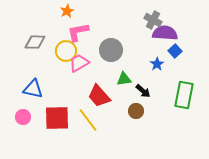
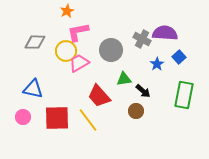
gray cross: moved 11 px left, 19 px down
blue square: moved 4 px right, 6 px down
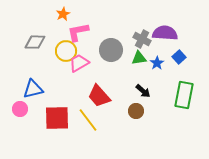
orange star: moved 4 px left, 3 px down
blue star: moved 1 px up
green triangle: moved 15 px right, 21 px up
blue triangle: rotated 25 degrees counterclockwise
pink circle: moved 3 px left, 8 px up
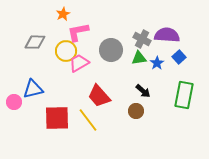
purple semicircle: moved 2 px right, 2 px down
pink circle: moved 6 px left, 7 px up
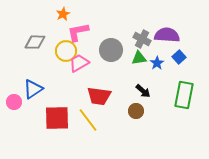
blue triangle: rotated 20 degrees counterclockwise
red trapezoid: rotated 40 degrees counterclockwise
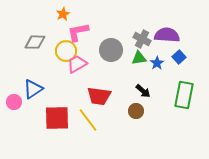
pink trapezoid: moved 2 px left, 1 px down
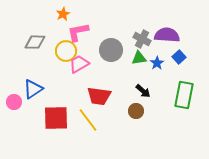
pink trapezoid: moved 2 px right
red square: moved 1 px left
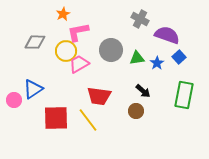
purple semicircle: rotated 15 degrees clockwise
gray cross: moved 2 px left, 20 px up
green triangle: moved 2 px left
pink circle: moved 2 px up
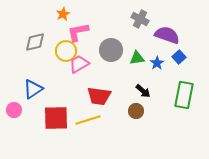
gray diamond: rotated 15 degrees counterclockwise
pink circle: moved 10 px down
yellow line: rotated 70 degrees counterclockwise
